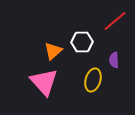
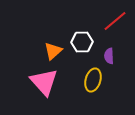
purple semicircle: moved 5 px left, 4 px up
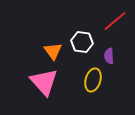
white hexagon: rotated 10 degrees clockwise
orange triangle: rotated 24 degrees counterclockwise
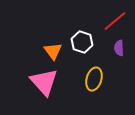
white hexagon: rotated 10 degrees clockwise
purple semicircle: moved 10 px right, 8 px up
yellow ellipse: moved 1 px right, 1 px up
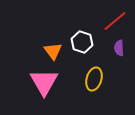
pink triangle: rotated 12 degrees clockwise
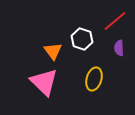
white hexagon: moved 3 px up
pink triangle: rotated 16 degrees counterclockwise
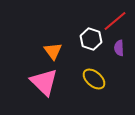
white hexagon: moved 9 px right
yellow ellipse: rotated 65 degrees counterclockwise
